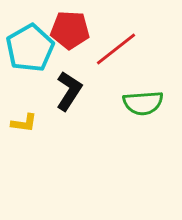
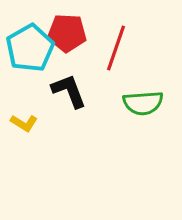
red pentagon: moved 3 px left, 3 px down
red line: moved 1 px up; rotated 33 degrees counterclockwise
black L-shape: rotated 54 degrees counterclockwise
yellow L-shape: rotated 24 degrees clockwise
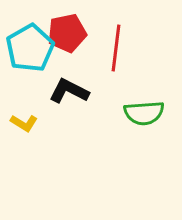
red pentagon: rotated 15 degrees counterclockwise
red line: rotated 12 degrees counterclockwise
black L-shape: rotated 42 degrees counterclockwise
green semicircle: moved 1 px right, 10 px down
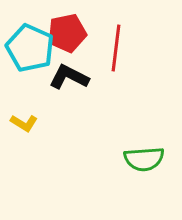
cyan pentagon: rotated 18 degrees counterclockwise
black L-shape: moved 14 px up
green semicircle: moved 46 px down
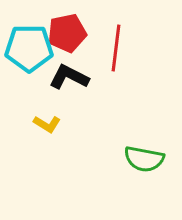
cyan pentagon: moved 1 px left; rotated 24 degrees counterclockwise
yellow L-shape: moved 23 px right, 1 px down
green semicircle: rotated 15 degrees clockwise
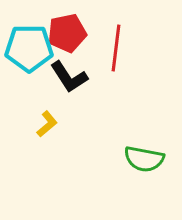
black L-shape: rotated 150 degrees counterclockwise
yellow L-shape: rotated 72 degrees counterclockwise
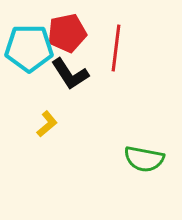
black L-shape: moved 1 px right, 3 px up
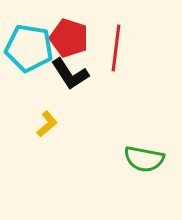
red pentagon: moved 2 px right, 5 px down; rotated 30 degrees clockwise
cyan pentagon: rotated 9 degrees clockwise
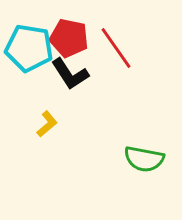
red pentagon: rotated 6 degrees counterclockwise
red line: rotated 42 degrees counterclockwise
